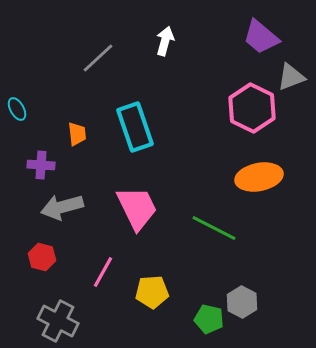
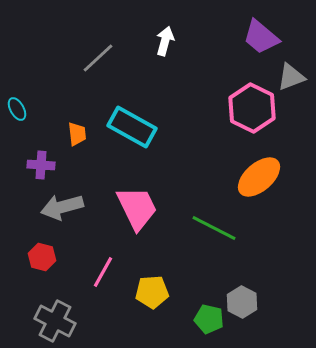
cyan rectangle: moved 3 px left; rotated 42 degrees counterclockwise
orange ellipse: rotated 30 degrees counterclockwise
gray cross: moved 3 px left
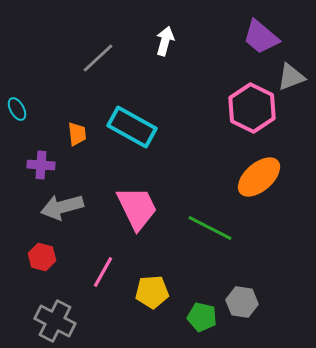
green line: moved 4 px left
gray hexagon: rotated 20 degrees counterclockwise
green pentagon: moved 7 px left, 2 px up
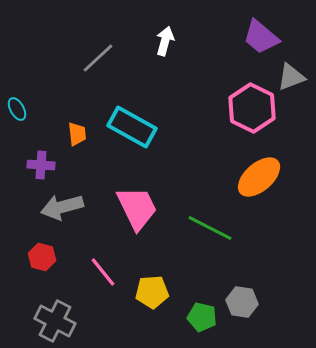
pink line: rotated 68 degrees counterclockwise
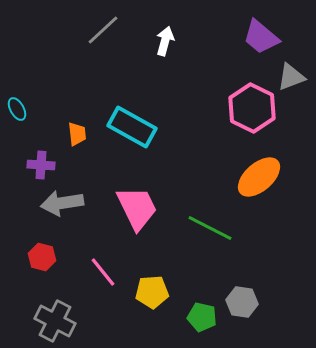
gray line: moved 5 px right, 28 px up
gray arrow: moved 4 px up; rotated 6 degrees clockwise
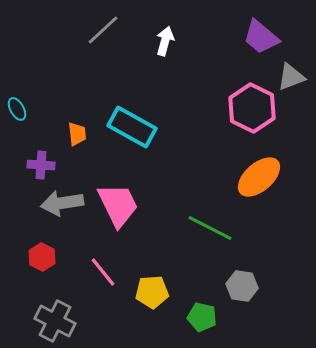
pink trapezoid: moved 19 px left, 3 px up
red hexagon: rotated 12 degrees clockwise
gray hexagon: moved 16 px up
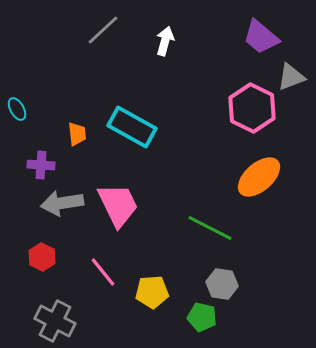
gray hexagon: moved 20 px left, 2 px up
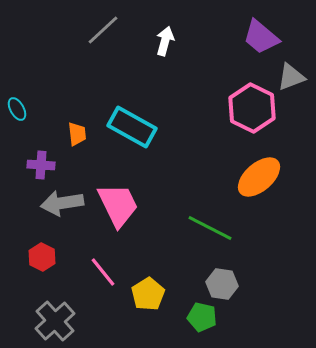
yellow pentagon: moved 4 px left, 2 px down; rotated 28 degrees counterclockwise
gray cross: rotated 21 degrees clockwise
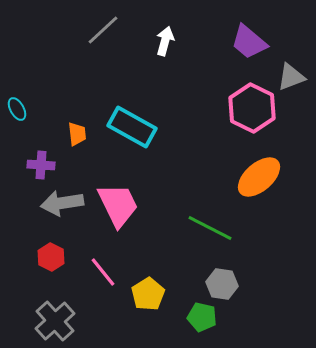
purple trapezoid: moved 12 px left, 5 px down
red hexagon: moved 9 px right
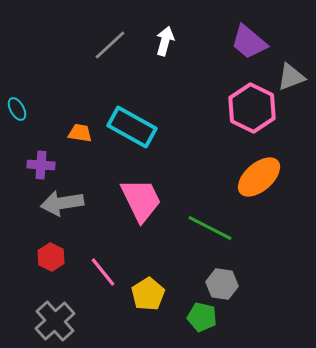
gray line: moved 7 px right, 15 px down
orange trapezoid: moved 3 px right, 1 px up; rotated 75 degrees counterclockwise
pink trapezoid: moved 23 px right, 5 px up
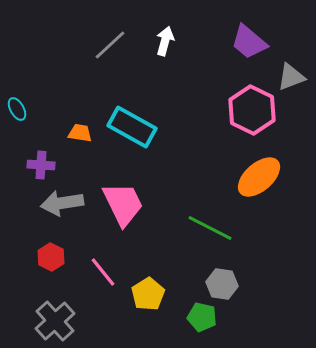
pink hexagon: moved 2 px down
pink trapezoid: moved 18 px left, 4 px down
